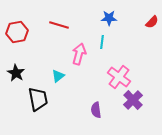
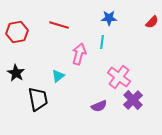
purple semicircle: moved 3 px right, 4 px up; rotated 105 degrees counterclockwise
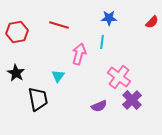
cyan triangle: rotated 16 degrees counterclockwise
purple cross: moved 1 px left
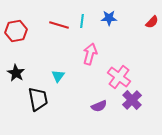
red hexagon: moved 1 px left, 1 px up
cyan line: moved 20 px left, 21 px up
pink arrow: moved 11 px right
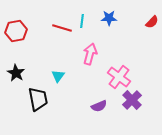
red line: moved 3 px right, 3 px down
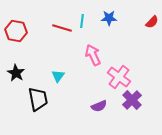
red hexagon: rotated 20 degrees clockwise
pink arrow: moved 3 px right, 1 px down; rotated 40 degrees counterclockwise
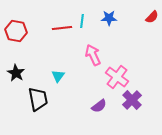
red semicircle: moved 5 px up
red line: rotated 24 degrees counterclockwise
pink cross: moved 2 px left
purple semicircle: rotated 14 degrees counterclockwise
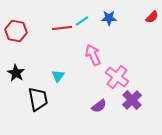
cyan line: rotated 48 degrees clockwise
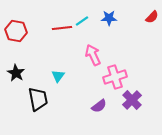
pink cross: moved 2 px left; rotated 35 degrees clockwise
